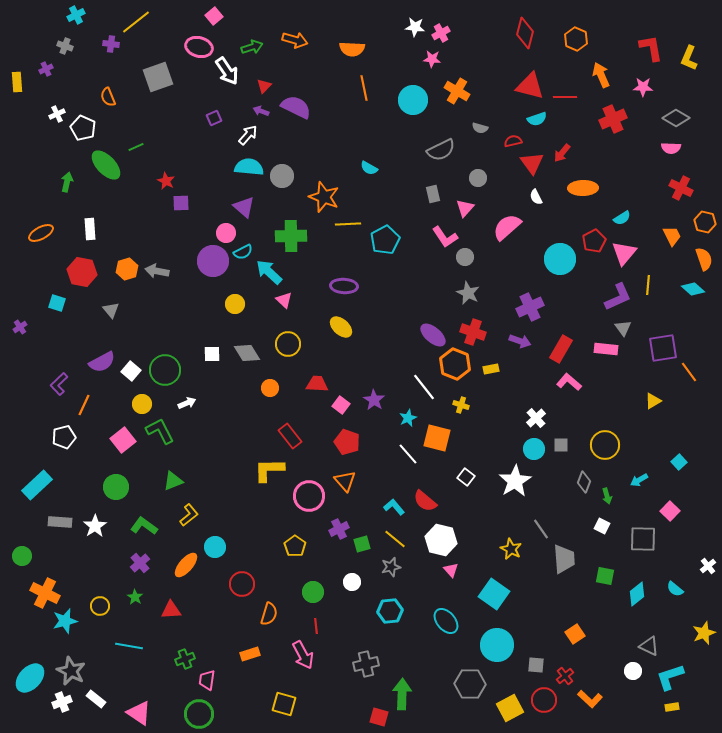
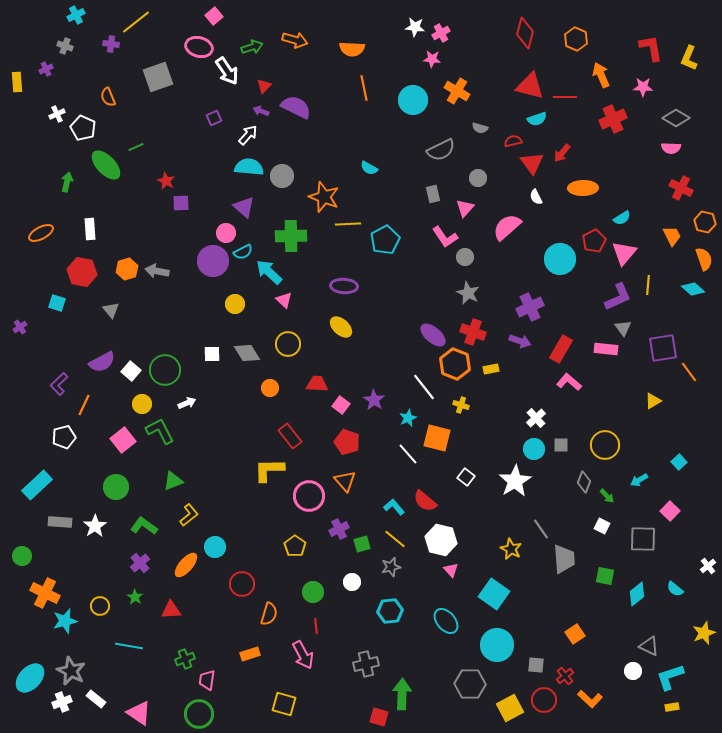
green arrow at (607, 496): rotated 28 degrees counterclockwise
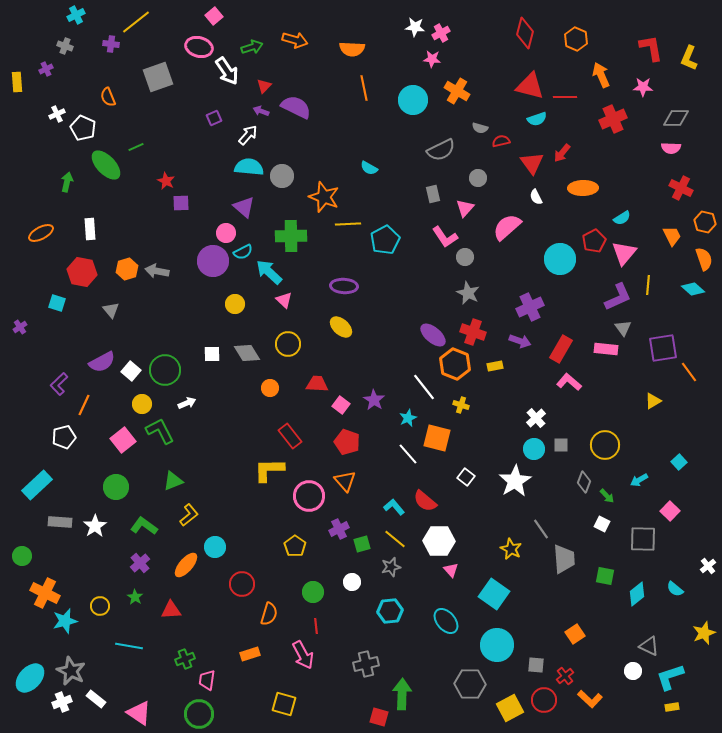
gray diamond at (676, 118): rotated 28 degrees counterclockwise
red semicircle at (513, 141): moved 12 px left
yellow rectangle at (491, 369): moved 4 px right, 3 px up
white square at (602, 526): moved 2 px up
white hexagon at (441, 540): moved 2 px left, 1 px down; rotated 12 degrees counterclockwise
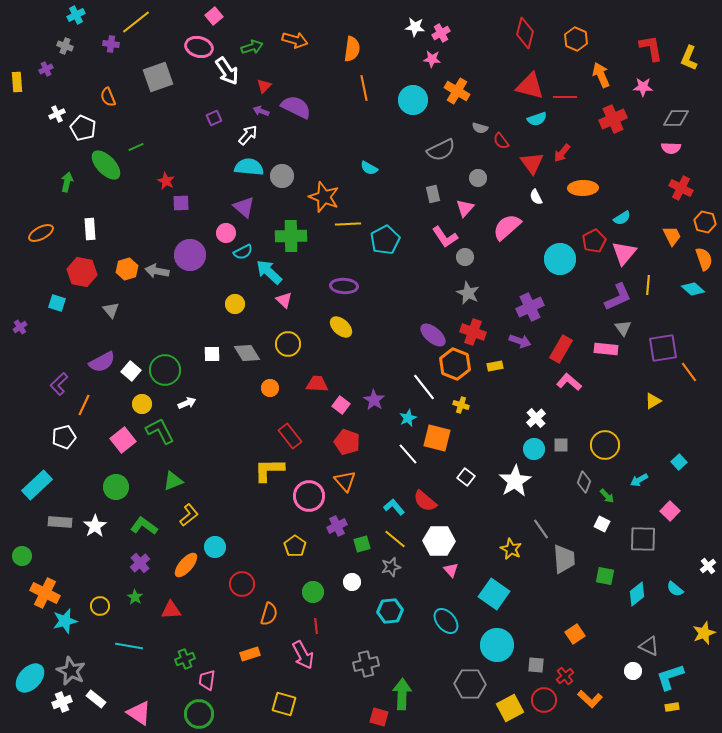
orange semicircle at (352, 49): rotated 85 degrees counterclockwise
red semicircle at (501, 141): rotated 114 degrees counterclockwise
purple circle at (213, 261): moved 23 px left, 6 px up
purple cross at (339, 529): moved 2 px left, 3 px up
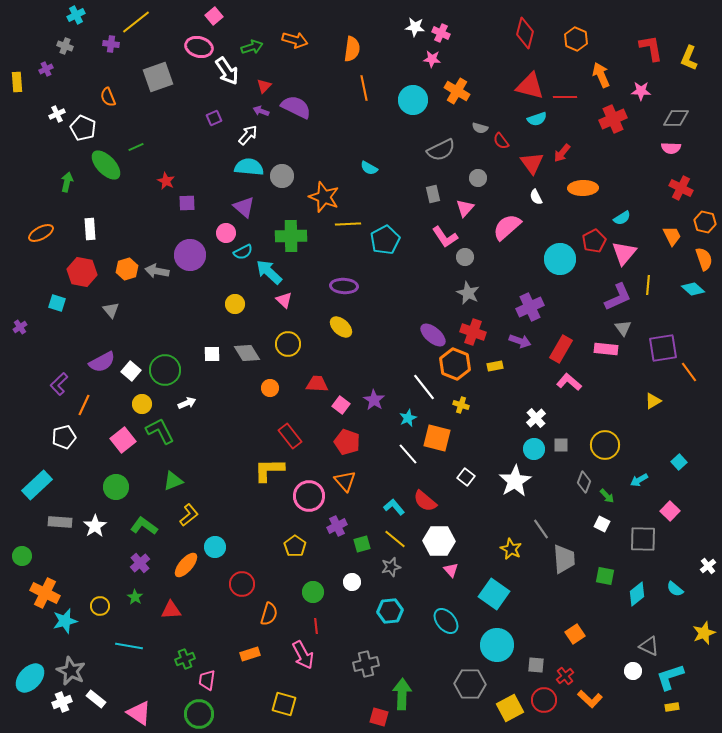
pink cross at (441, 33): rotated 36 degrees counterclockwise
pink star at (643, 87): moved 2 px left, 4 px down
purple square at (181, 203): moved 6 px right
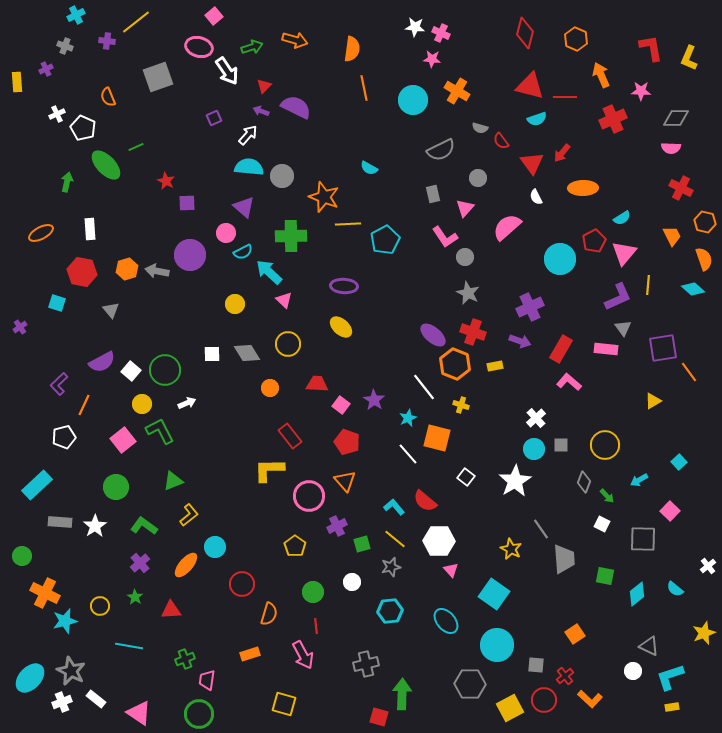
purple cross at (111, 44): moved 4 px left, 3 px up
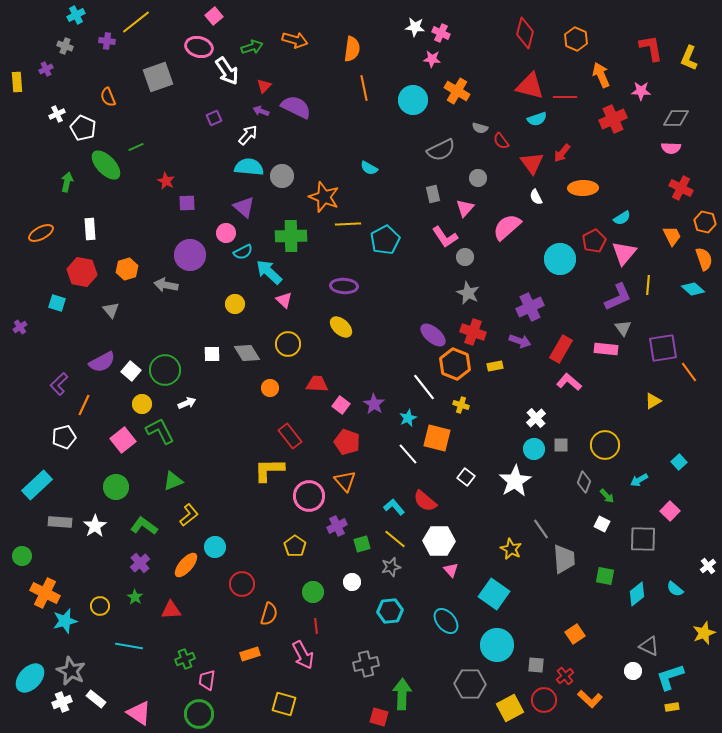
gray arrow at (157, 271): moved 9 px right, 14 px down
purple star at (374, 400): moved 4 px down
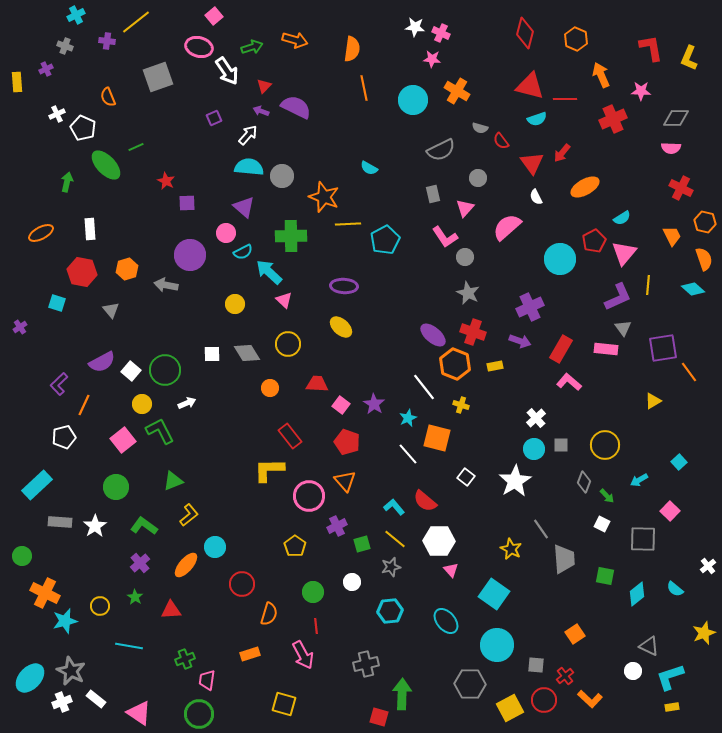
red line at (565, 97): moved 2 px down
orange ellipse at (583, 188): moved 2 px right, 1 px up; rotated 28 degrees counterclockwise
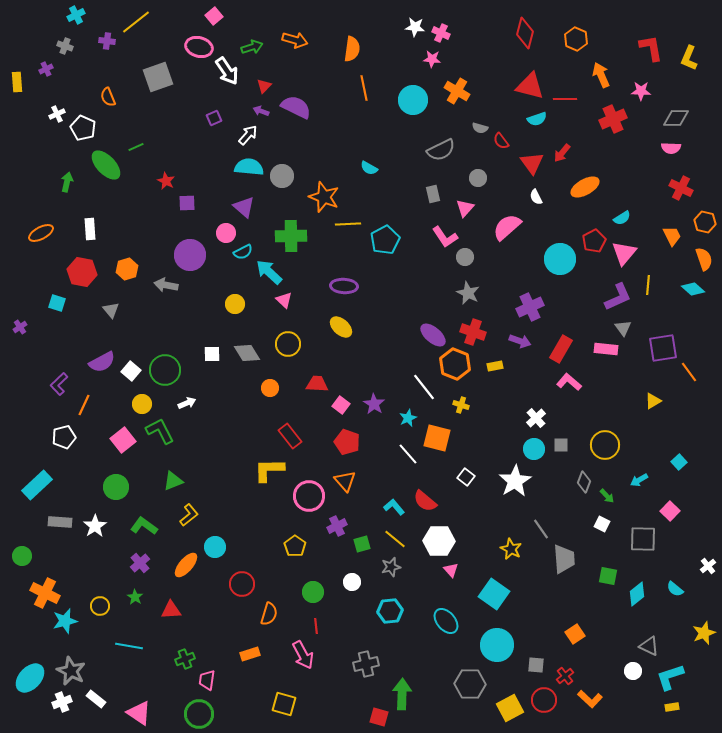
green square at (605, 576): moved 3 px right
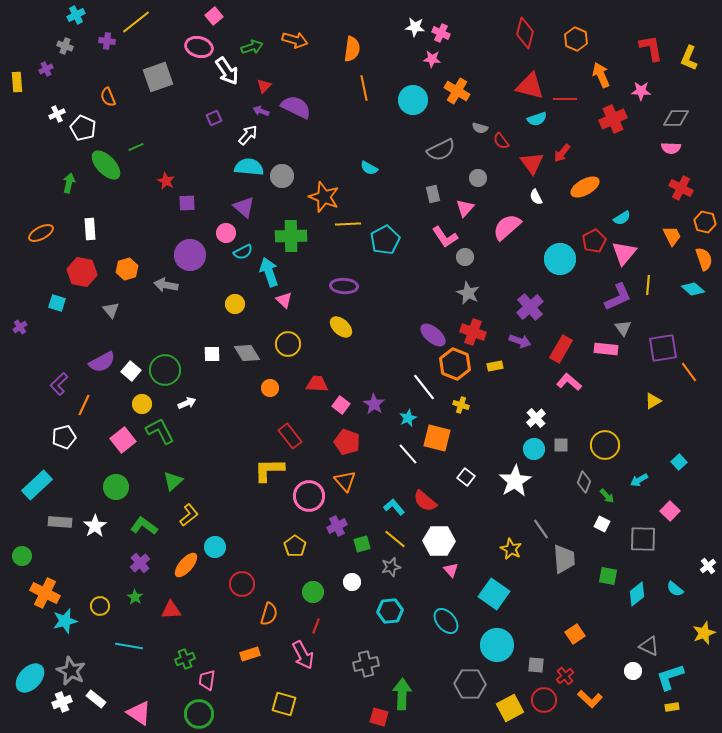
green arrow at (67, 182): moved 2 px right, 1 px down
cyan arrow at (269, 272): rotated 28 degrees clockwise
purple cross at (530, 307): rotated 16 degrees counterclockwise
green triangle at (173, 481): rotated 20 degrees counterclockwise
red line at (316, 626): rotated 28 degrees clockwise
